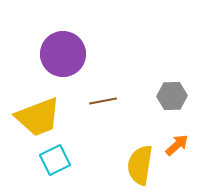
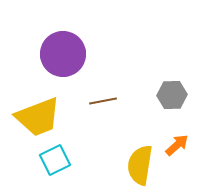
gray hexagon: moved 1 px up
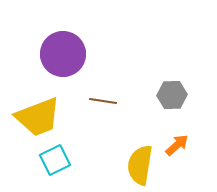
brown line: rotated 20 degrees clockwise
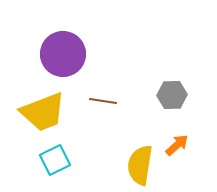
yellow trapezoid: moved 5 px right, 5 px up
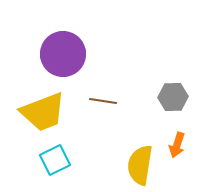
gray hexagon: moved 1 px right, 2 px down
orange arrow: rotated 150 degrees clockwise
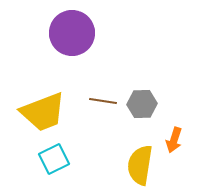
purple circle: moved 9 px right, 21 px up
gray hexagon: moved 31 px left, 7 px down
orange arrow: moved 3 px left, 5 px up
cyan square: moved 1 px left, 1 px up
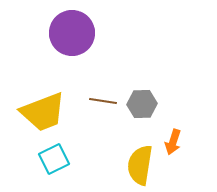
orange arrow: moved 1 px left, 2 px down
